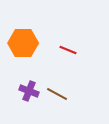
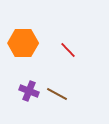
red line: rotated 24 degrees clockwise
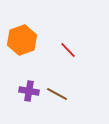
orange hexagon: moved 1 px left, 3 px up; rotated 20 degrees counterclockwise
purple cross: rotated 12 degrees counterclockwise
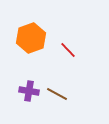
orange hexagon: moved 9 px right, 2 px up
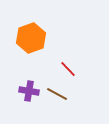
red line: moved 19 px down
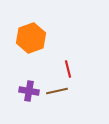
red line: rotated 30 degrees clockwise
brown line: moved 3 px up; rotated 40 degrees counterclockwise
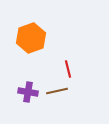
purple cross: moved 1 px left, 1 px down
